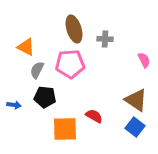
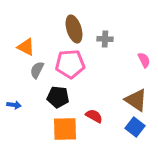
black pentagon: moved 13 px right
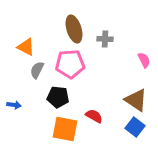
orange square: rotated 12 degrees clockwise
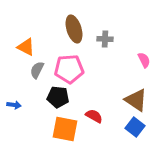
pink pentagon: moved 1 px left, 5 px down
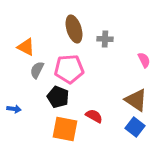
black pentagon: rotated 15 degrees clockwise
blue arrow: moved 4 px down
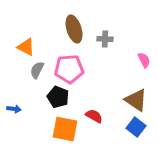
blue square: moved 1 px right
